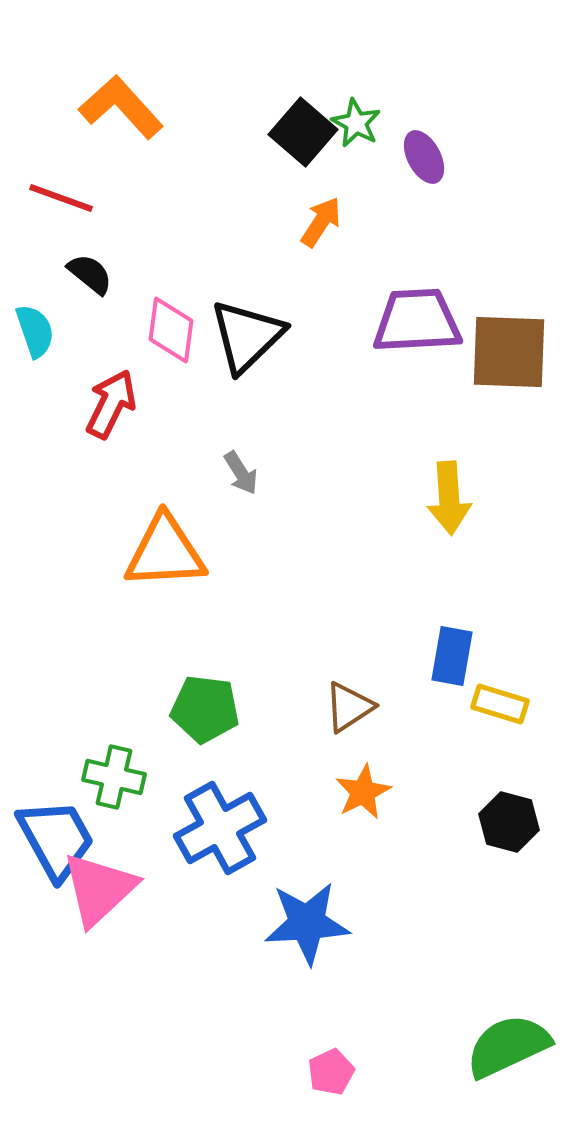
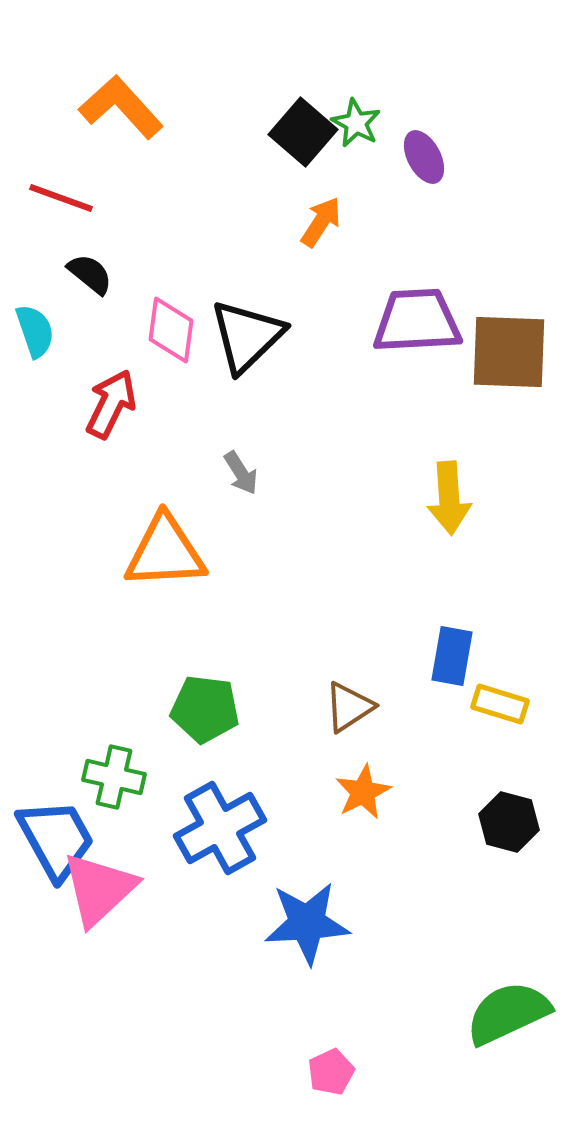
green semicircle: moved 33 px up
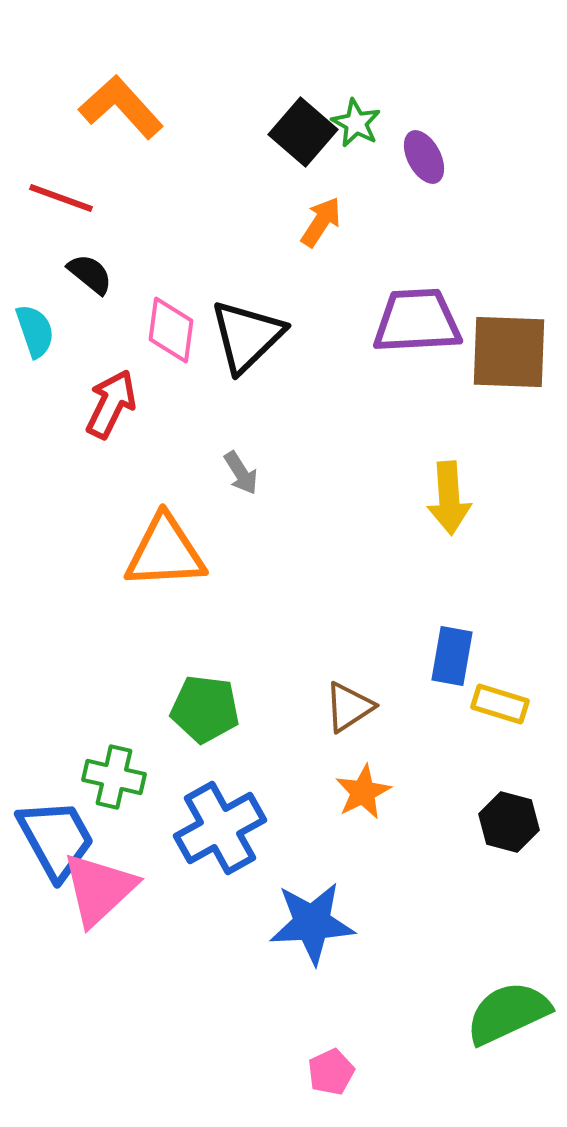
blue star: moved 5 px right
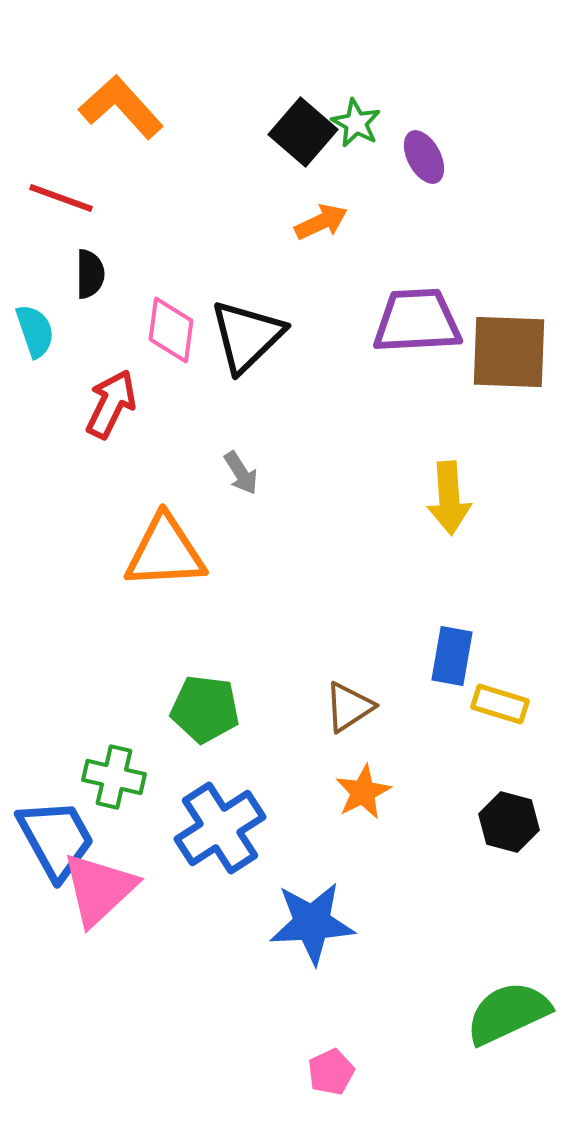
orange arrow: rotated 32 degrees clockwise
black semicircle: rotated 51 degrees clockwise
blue cross: rotated 4 degrees counterclockwise
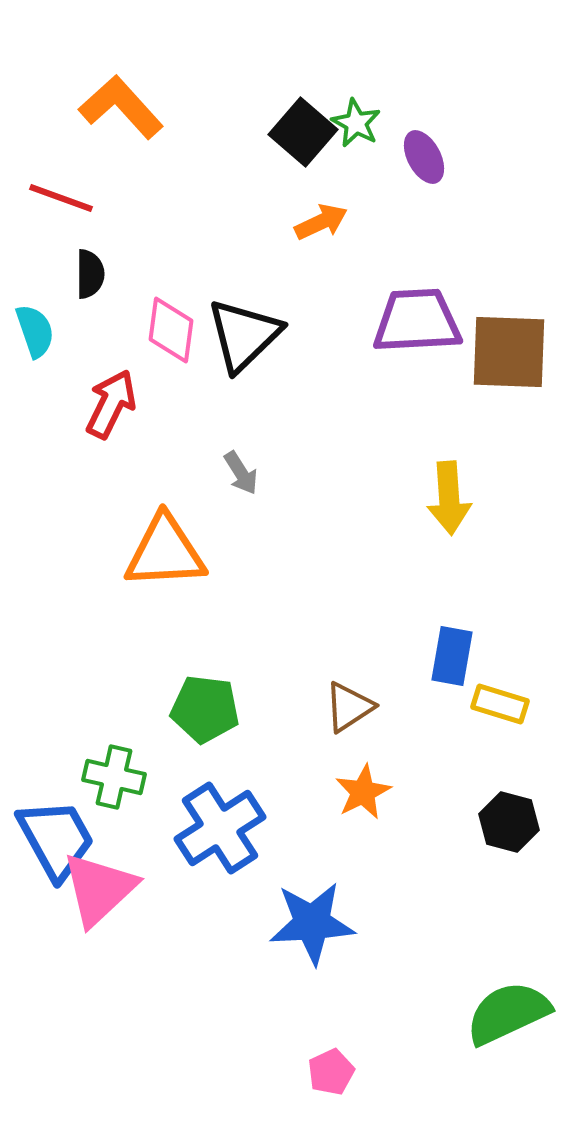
black triangle: moved 3 px left, 1 px up
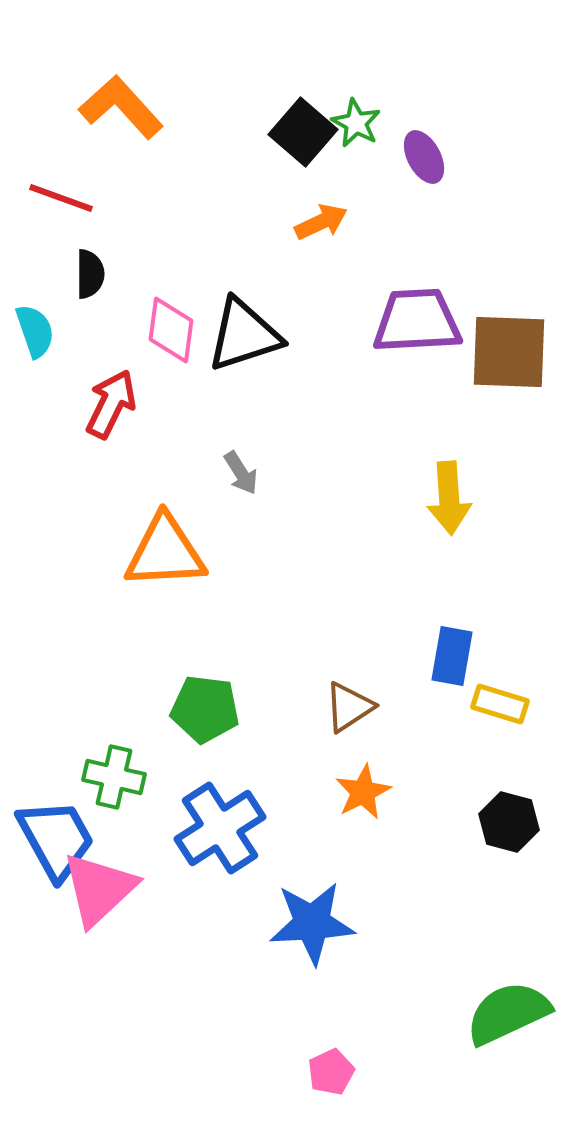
black triangle: rotated 26 degrees clockwise
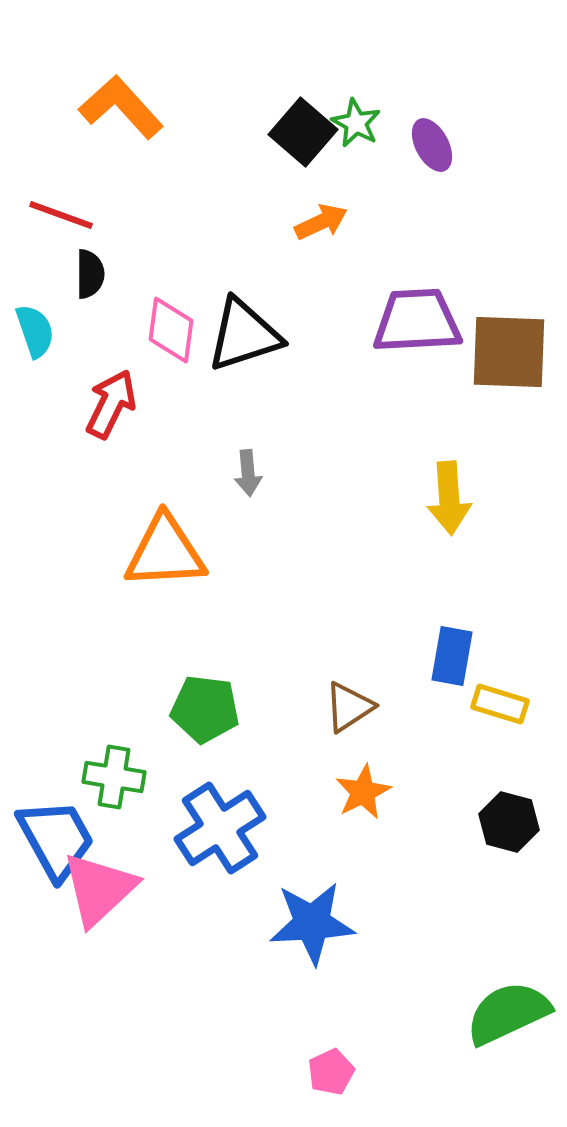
purple ellipse: moved 8 px right, 12 px up
red line: moved 17 px down
gray arrow: moved 7 px right; rotated 27 degrees clockwise
green cross: rotated 4 degrees counterclockwise
